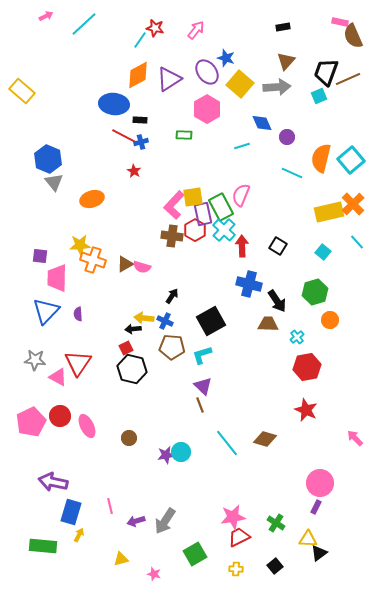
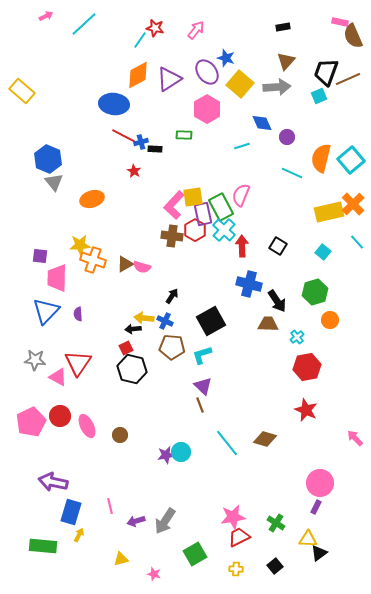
black rectangle at (140, 120): moved 15 px right, 29 px down
brown circle at (129, 438): moved 9 px left, 3 px up
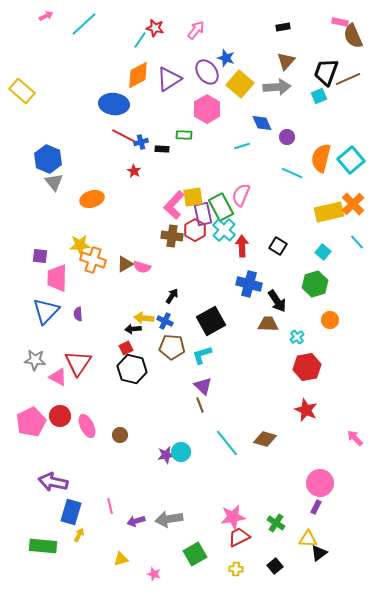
black rectangle at (155, 149): moved 7 px right
green hexagon at (315, 292): moved 8 px up
gray arrow at (165, 521): moved 4 px right, 2 px up; rotated 48 degrees clockwise
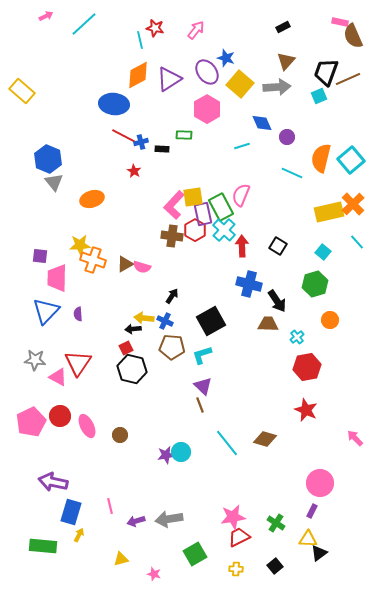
black rectangle at (283, 27): rotated 16 degrees counterclockwise
cyan line at (140, 40): rotated 48 degrees counterclockwise
purple rectangle at (316, 507): moved 4 px left, 4 px down
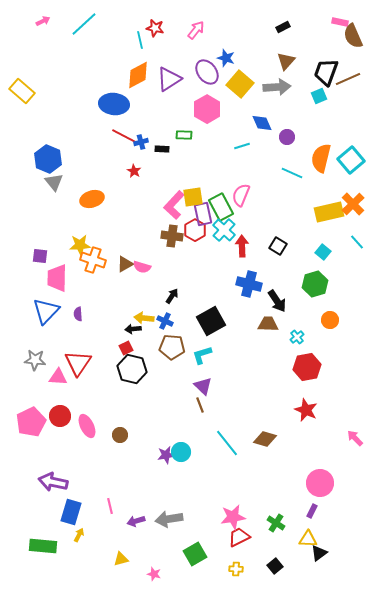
pink arrow at (46, 16): moved 3 px left, 5 px down
pink triangle at (58, 377): rotated 24 degrees counterclockwise
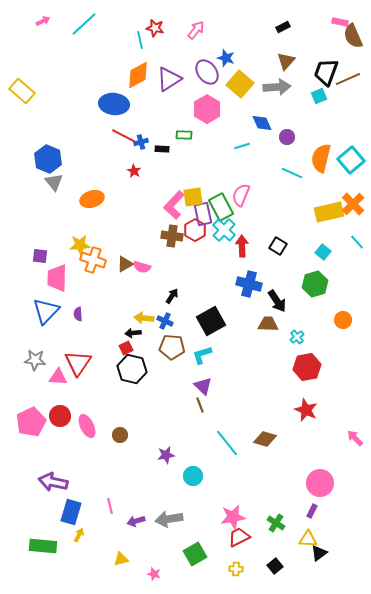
orange circle at (330, 320): moved 13 px right
black arrow at (133, 329): moved 4 px down
cyan circle at (181, 452): moved 12 px right, 24 px down
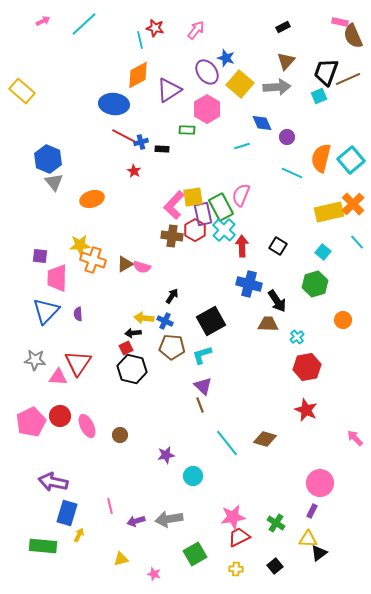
purple triangle at (169, 79): moved 11 px down
green rectangle at (184, 135): moved 3 px right, 5 px up
blue rectangle at (71, 512): moved 4 px left, 1 px down
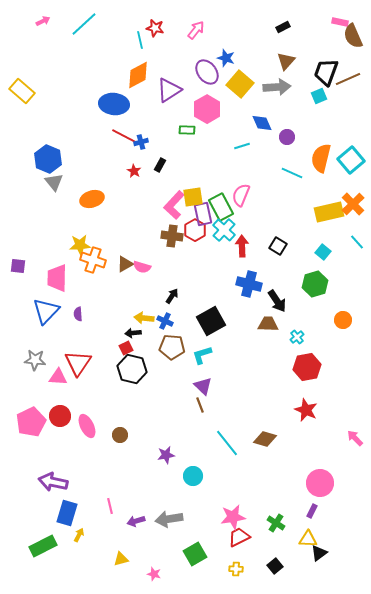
black rectangle at (162, 149): moved 2 px left, 16 px down; rotated 64 degrees counterclockwise
purple square at (40, 256): moved 22 px left, 10 px down
green rectangle at (43, 546): rotated 32 degrees counterclockwise
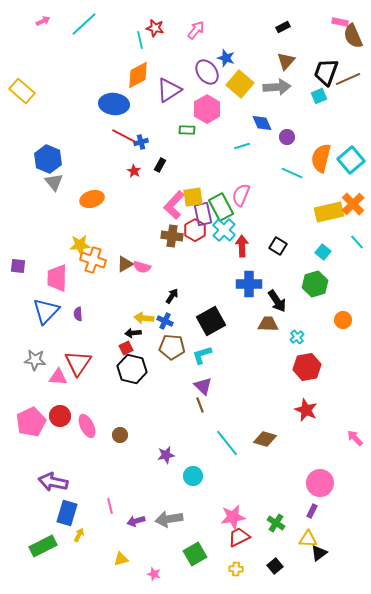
blue cross at (249, 284): rotated 15 degrees counterclockwise
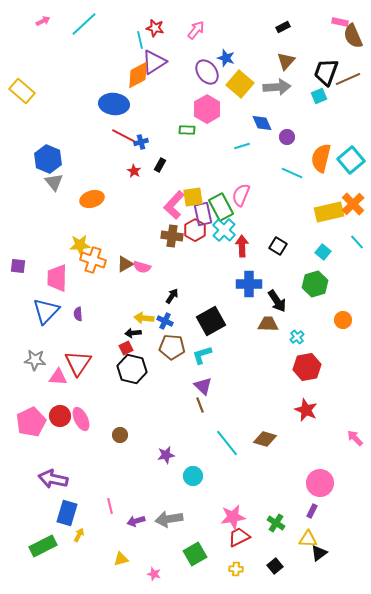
purple triangle at (169, 90): moved 15 px left, 28 px up
pink ellipse at (87, 426): moved 6 px left, 7 px up
purple arrow at (53, 482): moved 3 px up
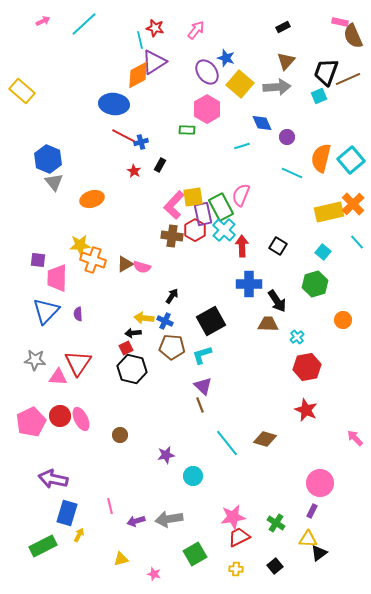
purple square at (18, 266): moved 20 px right, 6 px up
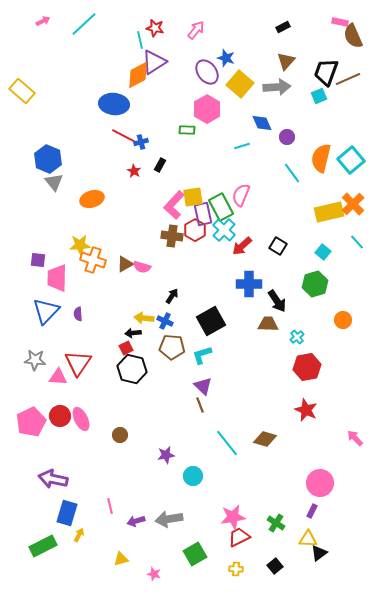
cyan line at (292, 173): rotated 30 degrees clockwise
red arrow at (242, 246): rotated 130 degrees counterclockwise
